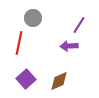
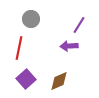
gray circle: moved 2 px left, 1 px down
red line: moved 5 px down
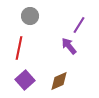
gray circle: moved 1 px left, 3 px up
purple arrow: rotated 54 degrees clockwise
purple square: moved 1 px left, 1 px down
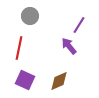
purple square: rotated 24 degrees counterclockwise
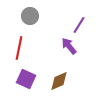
purple square: moved 1 px right, 1 px up
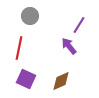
brown diamond: moved 2 px right
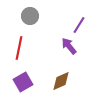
purple square: moved 3 px left, 3 px down; rotated 36 degrees clockwise
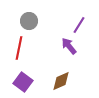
gray circle: moved 1 px left, 5 px down
purple square: rotated 24 degrees counterclockwise
